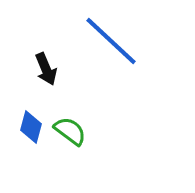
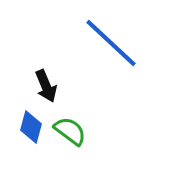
blue line: moved 2 px down
black arrow: moved 17 px down
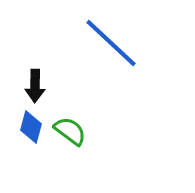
black arrow: moved 11 px left; rotated 24 degrees clockwise
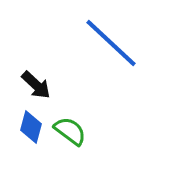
black arrow: moved 1 px right, 1 px up; rotated 48 degrees counterclockwise
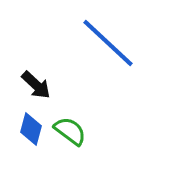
blue line: moved 3 px left
blue diamond: moved 2 px down
